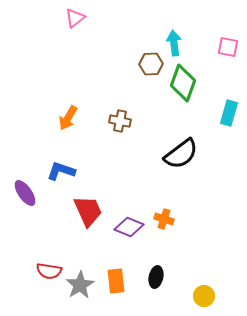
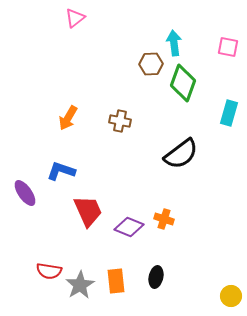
yellow circle: moved 27 px right
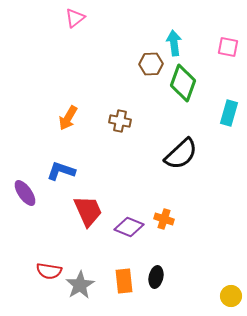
black semicircle: rotated 6 degrees counterclockwise
orange rectangle: moved 8 px right
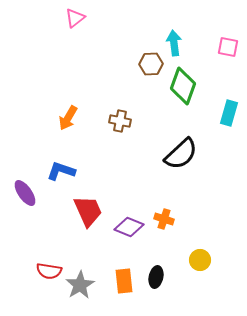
green diamond: moved 3 px down
yellow circle: moved 31 px left, 36 px up
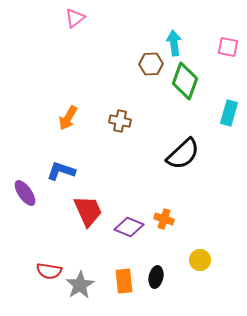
green diamond: moved 2 px right, 5 px up
black semicircle: moved 2 px right
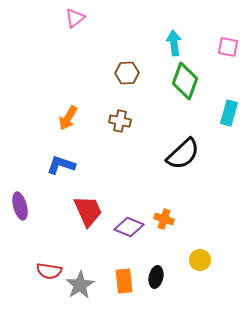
brown hexagon: moved 24 px left, 9 px down
blue L-shape: moved 6 px up
purple ellipse: moved 5 px left, 13 px down; rotated 20 degrees clockwise
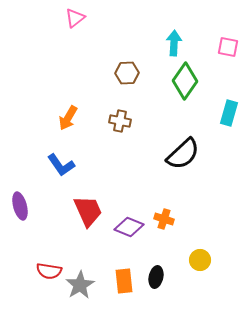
cyan arrow: rotated 10 degrees clockwise
green diamond: rotated 15 degrees clockwise
blue L-shape: rotated 144 degrees counterclockwise
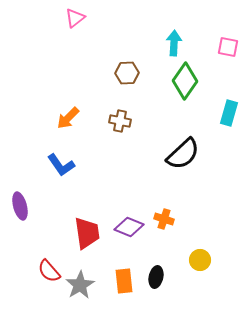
orange arrow: rotated 15 degrees clockwise
red trapezoid: moved 1 px left, 22 px down; rotated 16 degrees clockwise
red semicircle: rotated 40 degrees clockwise
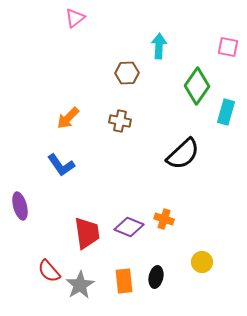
cyan arrow: moved 15 px left, 3 px down
green diamond: moved 12 px right, 5 px down
cyan rectangle: moved 3 px left, 1 px up
yellow circle: moved 2 px right, 2 px down
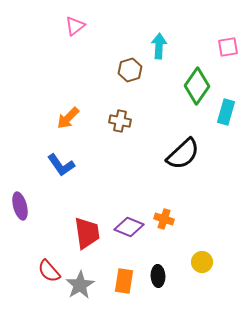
pink triangle: moved 8 px down
pink square: rotated 20 degrees counterclockwise
brown hexagon: moved 3 px right, 3 px up; rotated 15 degrees counterclockwise
black ellipse: moved 2 px right, 1 px up; rotated 15 degrees counterclockwise
orange rectangle: rotated 15 degrees clockwise
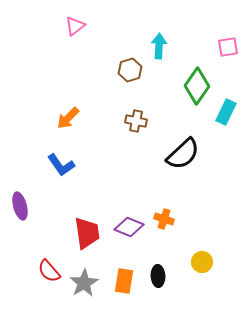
cyan rectangle: rotated 10 degrees clockwise
brown cross: moved 16 px right
gray star: moved 4 px right, 2 px up
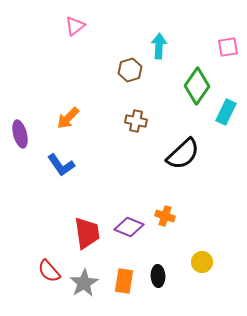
purple ellipse: moved 72 px up
orange cross: moved 1 px right, 3 px up
